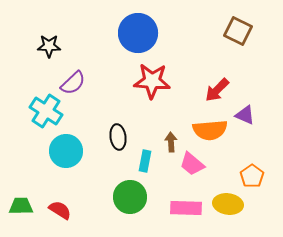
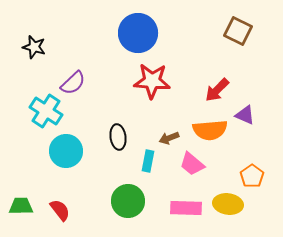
black star: moved 15 px left, 1 px down; rotated 15 degrees clockwise
brown arrow: moved 2 px left, 4 px up; rotated 108 degrees counterclockwise
cyan rectangle: moved 3 px right
green circle: moved 2 px left, 4 px down
red semicircle: rotated 20 degrees clockwise
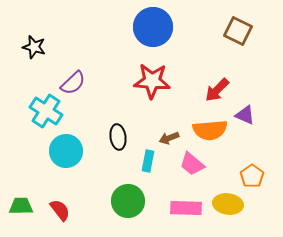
blue circle: moved 15 px right, 6 px up
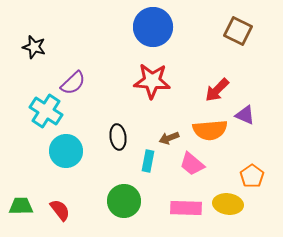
green circle: moved 4 px left
